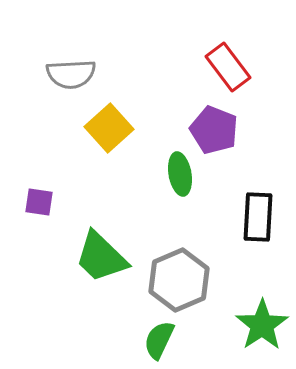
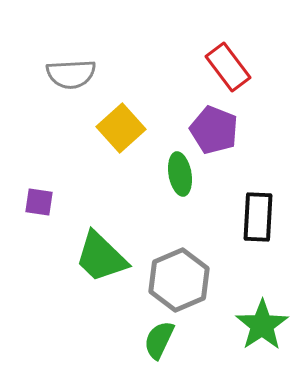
yellow square: moved 12 px right
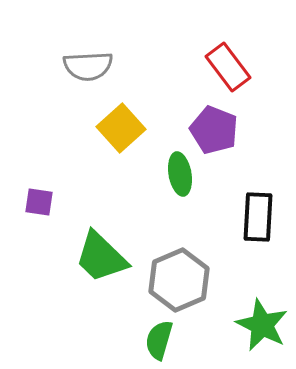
gray semicircle: moved 17 px right, 8 px up
green star: rotated 12 degrees counterclockwise
green semicircle: rotated 9 degrees counterclockwise
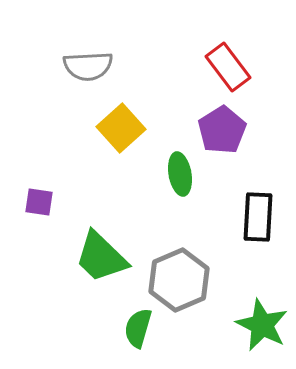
purple pentagon: moved 8 px right; rotated 18 degrees clockwise
green semicircle: moved 21 px left, 12 px up
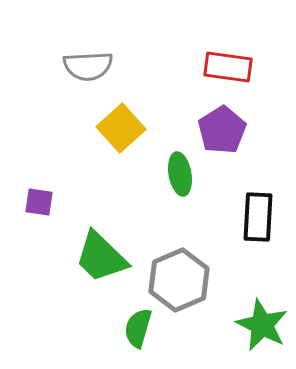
red rectangle: rotated 45 degrees counterclockwise
